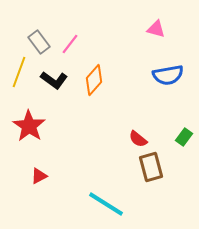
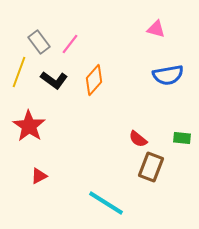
green rectangle: moved 2 px left, 1 px down; rotated 60 degrees clockwise
brown rectangle: rotated 36 degrees clockwise
cyan line: moved 1 px up
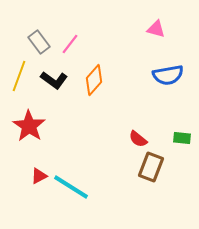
yellow line: moved 4 px down
cyan line: moved 35 px left, 16 px up
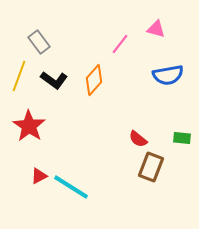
pink line: moved 50 px right
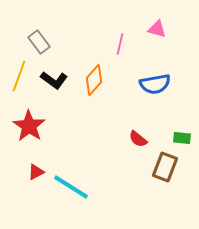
pink triangle: moved 1 px right
pink line: rotated 25 degrees counterclockwise
blue semicircle: moved 13 px left, 9 px down
brown rectangle: moved 14 px right
red triangle: moved 3 px left, 4 px up
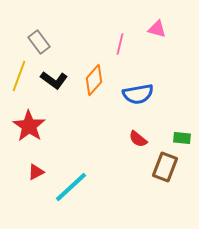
blue semicircle: moved 17 px left, 10 px down
cyan line: rotated 75 degrees counterclockwise
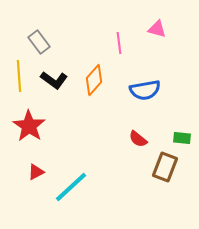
pink line: moved 1 px left, 1 px up; rotated 20 degrees counterclockwise
yellow line: rotated 24 degrees counterclockwise
blue semicircle: moved 7 px right, 4 px up
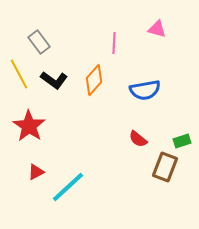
pink line: moved 5 px left; rotated 10 degrees clockwise
yellow line: moved 2 px up; rotated 24 degrees counterclockwise
green rectangle: moved 3 px down; rotated 24 degrees counterclockwise
cyan line: moved 3 px left
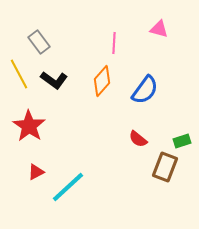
pink triangle: moved 2 px right
orange diamond: moved 8 px right, 1 px down
blue semicircle: rotated 44 degrees counterclockwise
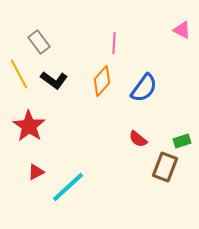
pink triangle: moved 23 px right, 1 px down; rotated 12 degrees clockwise
blue semicircle: moved 1 px left, 2 px up
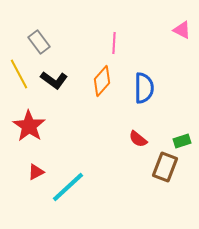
blue semicircle: rotated 36 degrees counterclockwise
